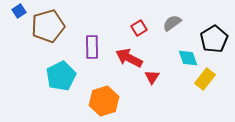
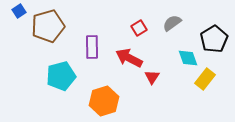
cyan pentagon: rotated 12 degrees clockwise
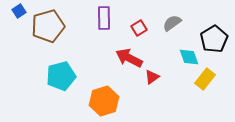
purple rectangle: moved 12 px right, 29 px up
cyan diamond: moved 1 px right, 1 px up
red triangle: rotated 21 degrees clockwise
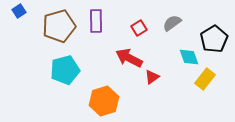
purple rectangle: moved 8 px left, 3 px down
brown pentagon: moved 11 px right
cyan pentagon: moved 4 px right, 6 px up
